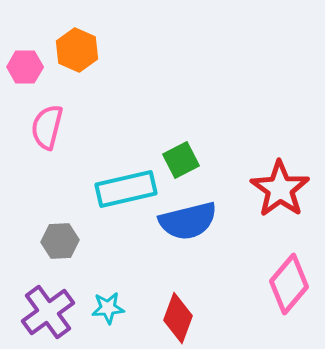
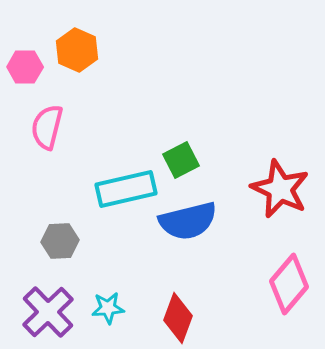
red star: rotated 10 degrees counterclockwise
purple cross: rotated 8 degrees counterclockwise
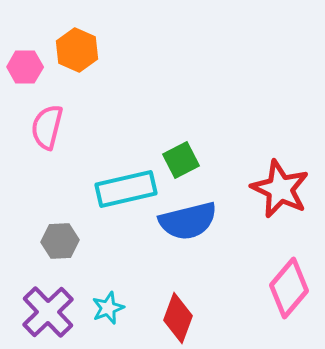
pink diamond: moved 4 px down
cyan star: rotated 16 degrees counterclockwise
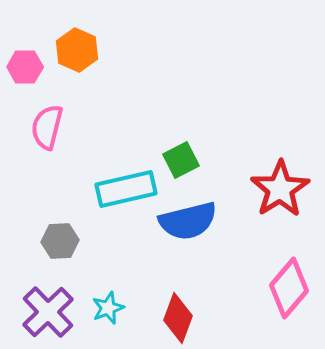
red star: rotated 14 degrees clockwise
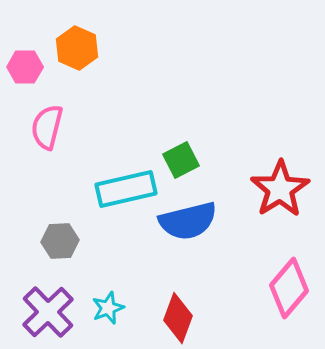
orange hexagon: moved 2 px up
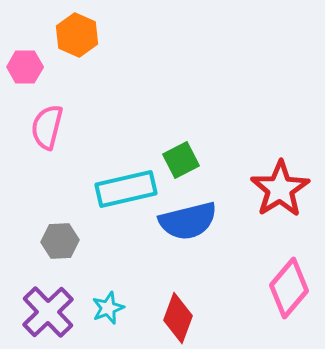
orange hexagon: moved 13 px up
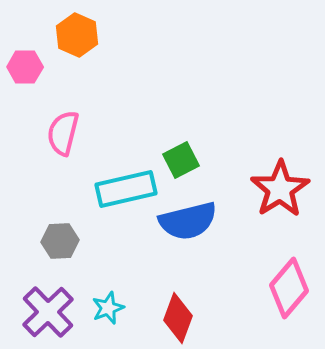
pink semicircle: moved 16 px right, 6 px down
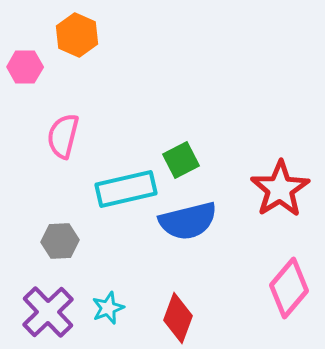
pink semicircle: moved 3 px down
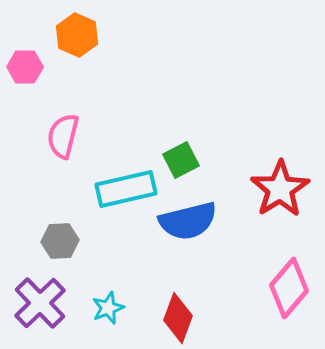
purple cross: moved 8 px left, 9 px up
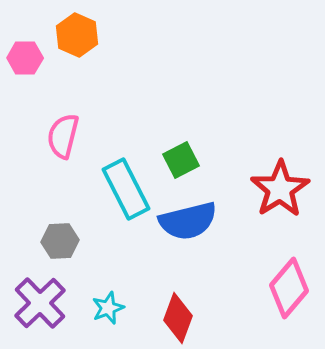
pink hexagon: moved 9 px up
cyan rectangle: rotated 76 degrees clockwise
